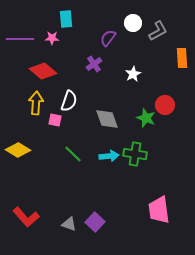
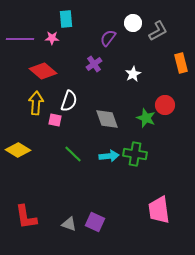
orange rectangle: moved 1 px left, 5 px down; rotated 12 degrees counterclockwise
red L-shape: rotated 32 degrees clockwise
purple square: rotated 18 degrees counterclockwise
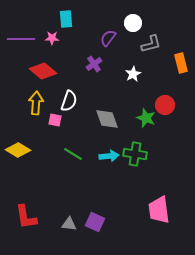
gray L-shape: moved 7 px left, 13 px down; rotated 15 degrees clockwise
purple line: moved 1 px right
green line: rotated 12 degrees counterclockwise
gray triangle: rotated 14 degrees counterclockwise
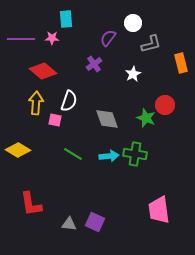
red L-shape: moved 5 px right, 13 px up
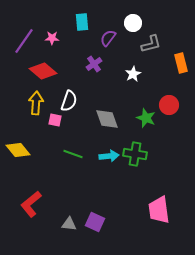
cyan rectangle: moved 16 px right, 3 px down
purple line: moved 3 px right, 2 px down; rotated 56 degrees counterclockwise
red circle: moved 4 px right
yellow diamond: rotated 20 degrees clockwise
green line: rotated 12 degrees counterclockwise
red L-shape: rotated 60 degrees clockwise
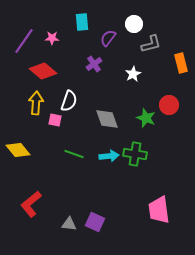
white circle: moved 1 px right, 1 px down
green line: moved 1 px right
